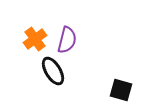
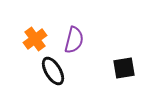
purple semicircle: moved 7 px right
black square: moved 3 px right, 22 px up; rotated 25 degrees counterclockwise
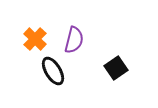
orange cross: rotated 10 degrees counterclockwise
black square: moved 8 px left; rotated 25 degrees counterclockwise
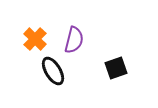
black square: rotated 15 degrees clockwise
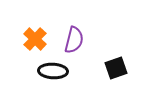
black ellipse: rotated 56 degrees counterclockwise
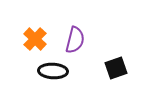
purple semicircle: moved 1 px right
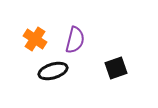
orange cross: rotated 10 degrees counterclockwise
black ellipse: rotated 20 degrees counterclockwise
